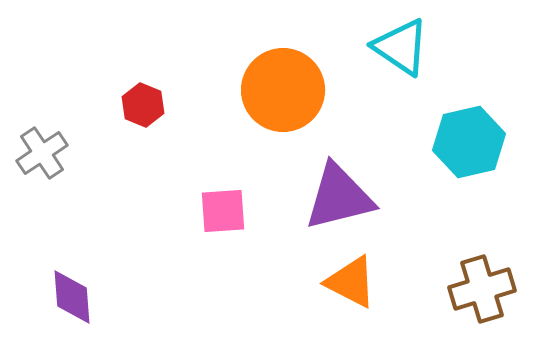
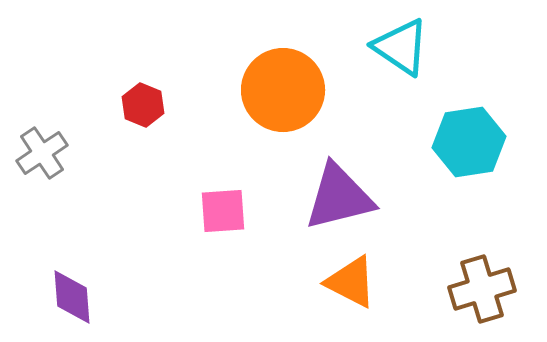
cyan hexagon: rotated 4 degrees clockwise
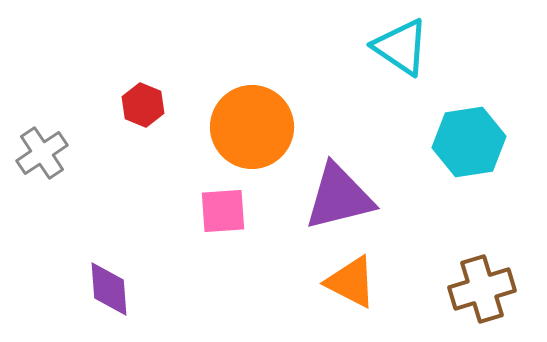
orange circle: moved 31 px left, 37 px down
purple diamond: moved 37 px right, 8 px up
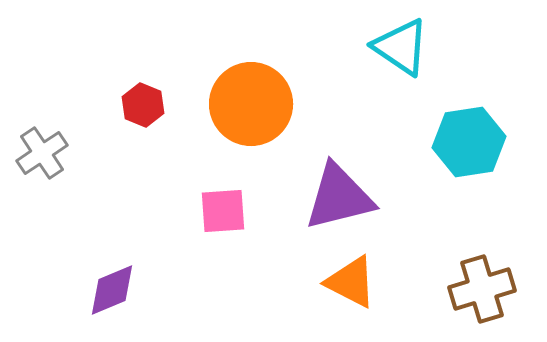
orange circle: moved 1 px left, 23 px up
purple diamond: moved 3 px right, 1 px down; rotated 72 degrees clockwise
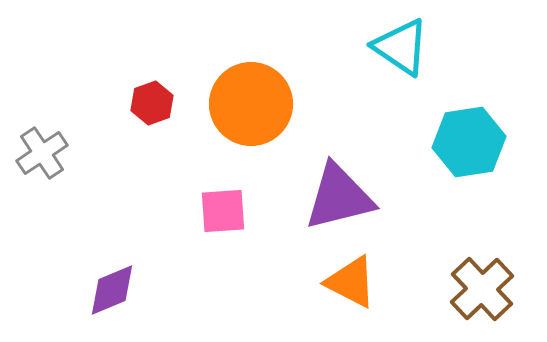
red hexagon: moved 9 px right, 2 px up; rotated 18 degrees clockwise
brown cross: rotated 26 degrees counterclockwise
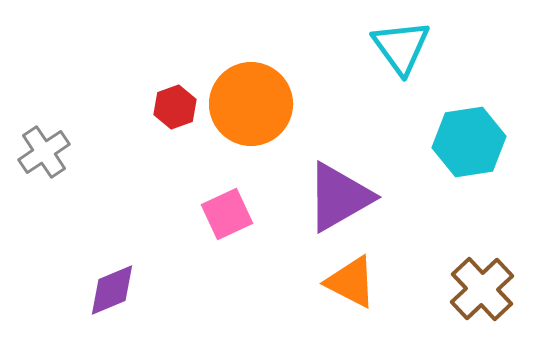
cyan triangle: rotated 20 degrees clockwise
red hexagon: moved 23 px right, 4 px down
gray cross: moved 2 px right, 1 px up
purple triangle: rotated 16 degrees counterclockwise
pink square: moved 4 px right, 3 px down; rotated 21 degrees counterclockwise
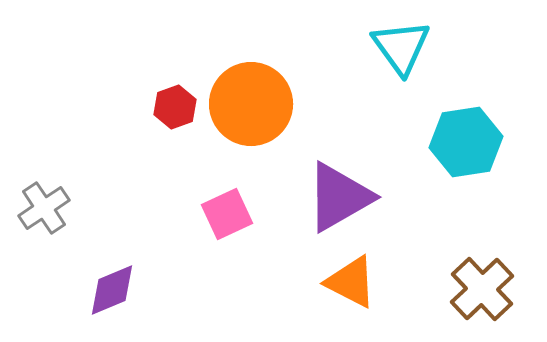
cyan hexagon: moved 3 px left
gray cross: moved 56 px down
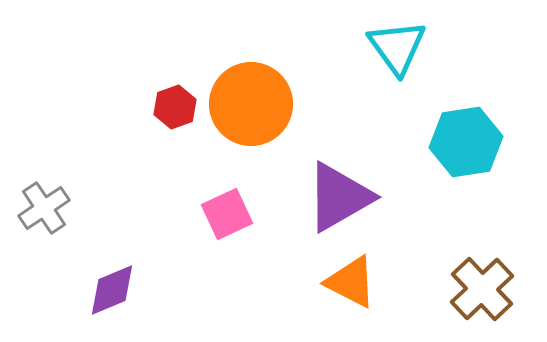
cyan triangle: moved 4 px left
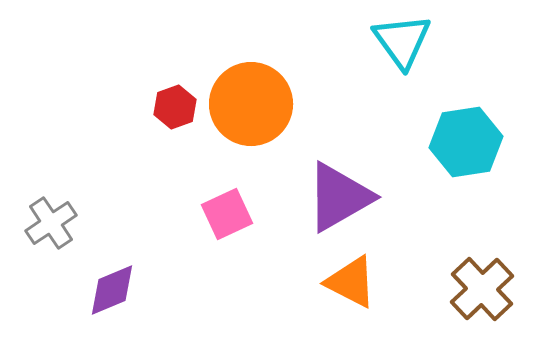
cyan triangle: moved 5 px right, 6 px up
gray cross: moved 7 px right, 15 px down
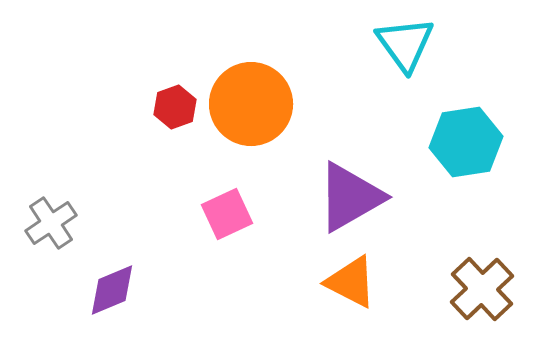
cyan triangle: moved 3 px right, 3 px down
purple triangle: moved 11 px right
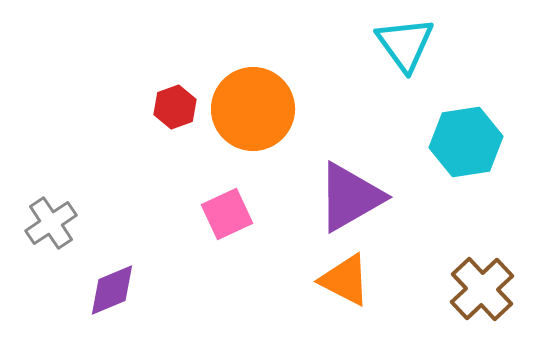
orange circle: moved 2 px right, 5 px down
orange triangle: moved 6 px left, 2 px up
